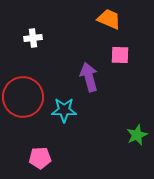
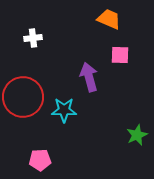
pink pentagon: moved 2 px down
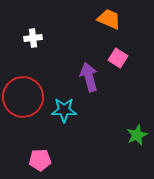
pink square: moved 2 px left, 3 px down; rotated 30 degrees clockwise
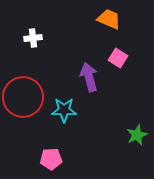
pink pentagon: moved 11 px right, 1 px up
